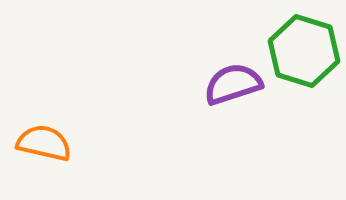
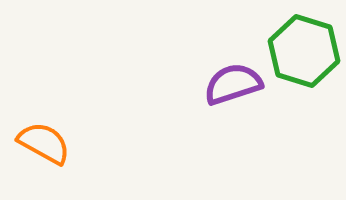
orange semicircle: rotated 16 degrees clockwise
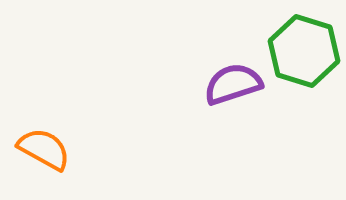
orange semicircle: moved 6 px down
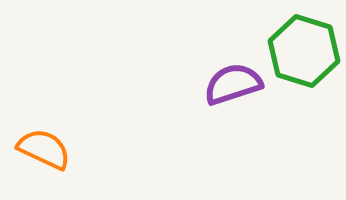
orange semicircle: rotated 4 degrees counterclockwise
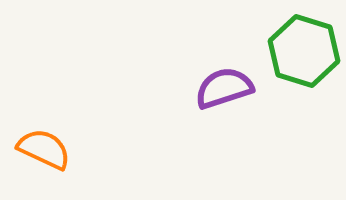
purple semicircle: moved 9 px left, 4 px down
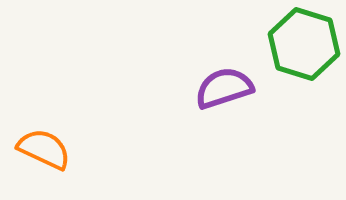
green hexagon: moved 7 px up
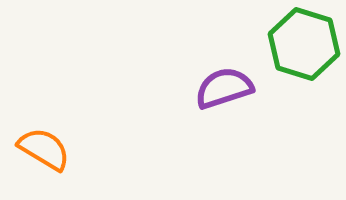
orange semicircle: rotated 6 degrees clockwise
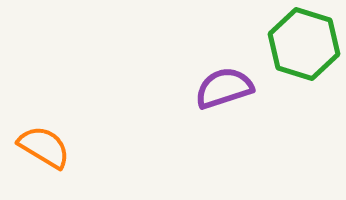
orange semicircle: moved 2 px up
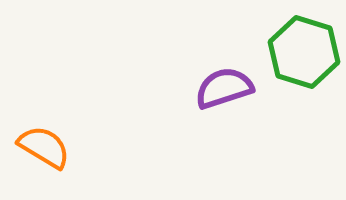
green hexagon: moved 8 px down
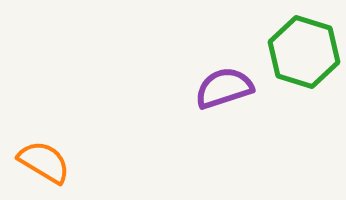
orange semicircle: moved 15 px down
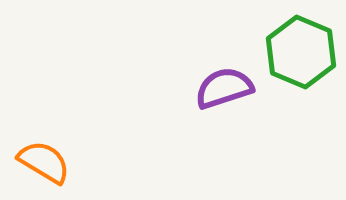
green hexagon: moved 3 px left; rotated 6 degrees clockwise
